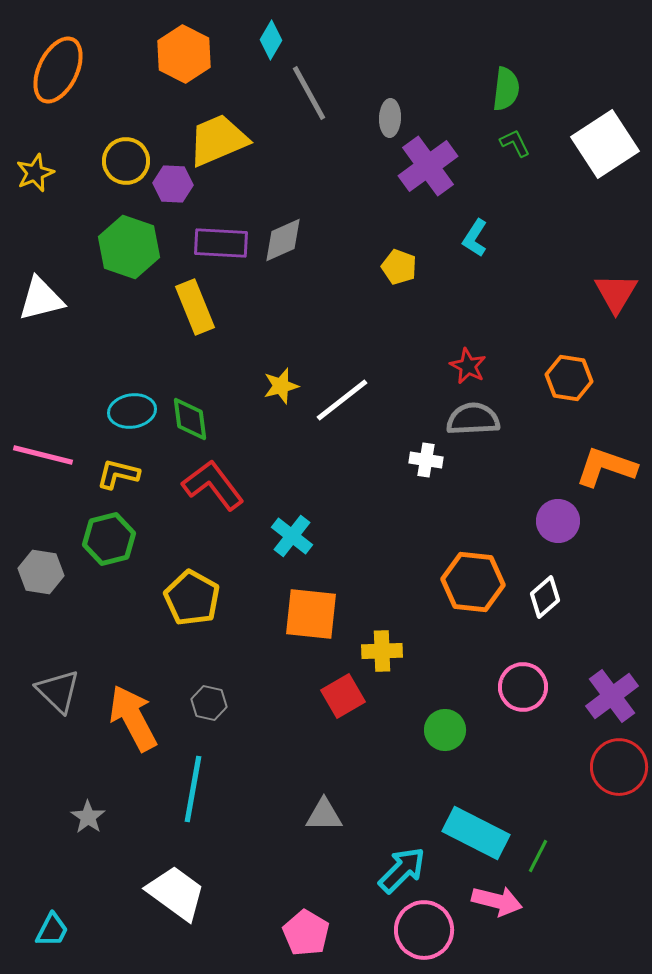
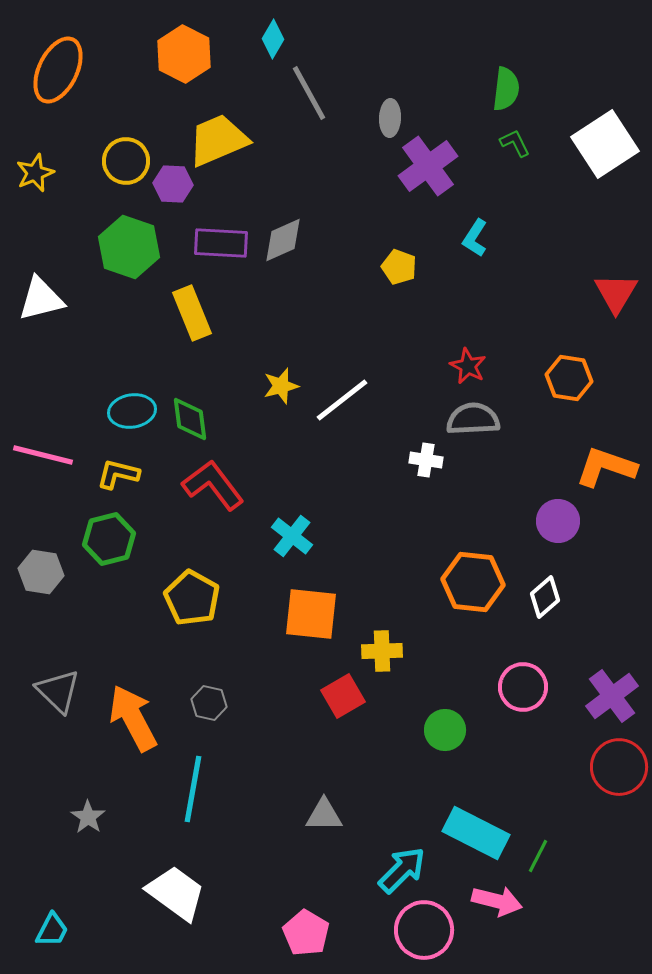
cyan diamond at (271, 40): moved 2 px right, 1 px up
yellow rectangle at (195, 307): moved 3 px left, 6 px down
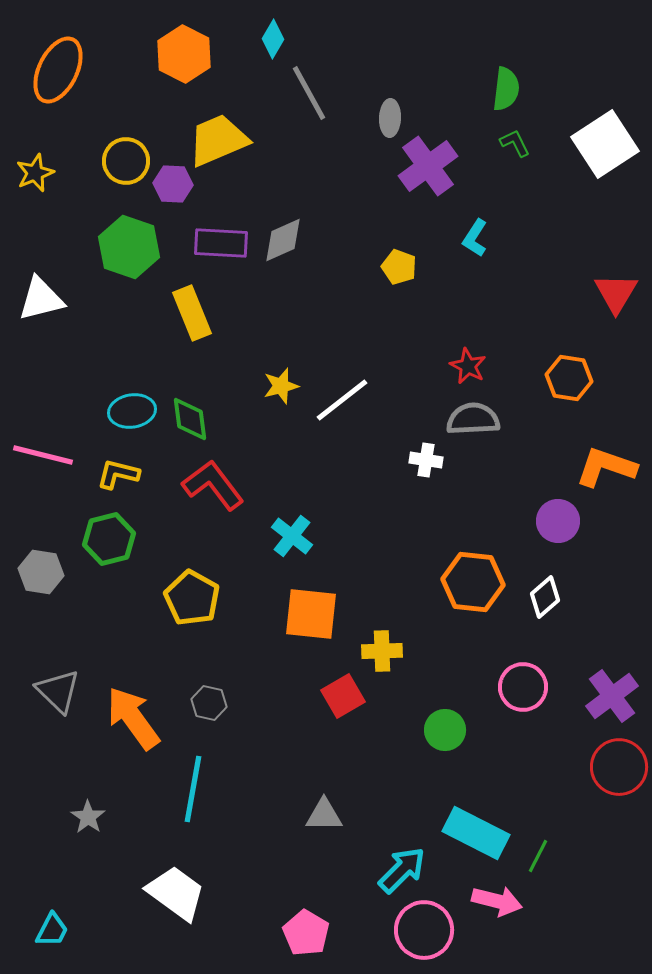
orange arrow at (133, 718): rotated 8 degrees counterclockwise
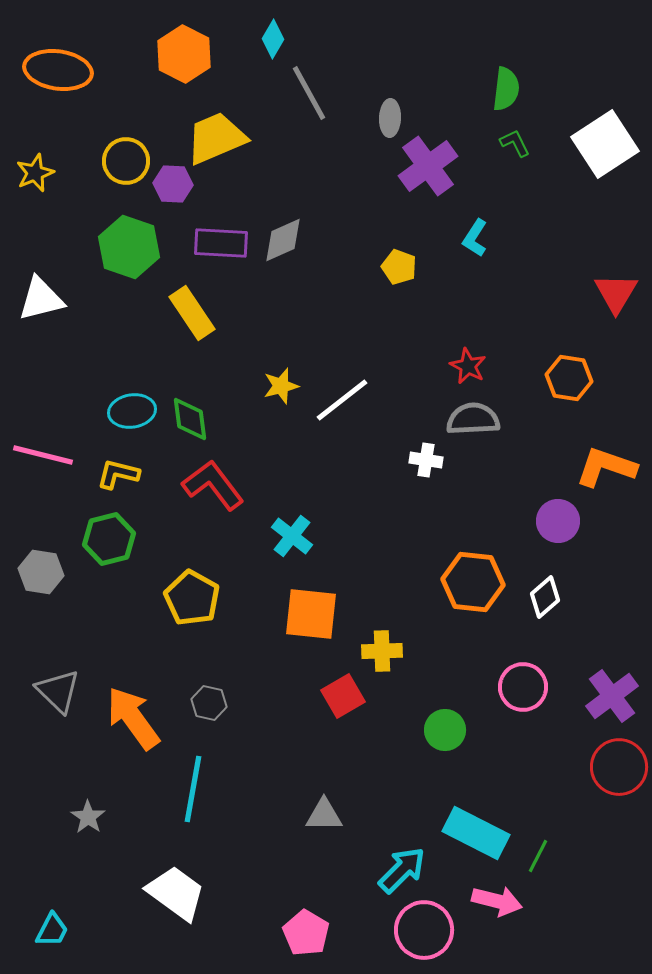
orange ellipse at (58, 70): rotated 72 degrees clockwise
yellow trapezoid at (218, 140): moved 2 px left, 2 px up
yellow rectangle at (192, 313): rotated 12 degrees counterclockwise
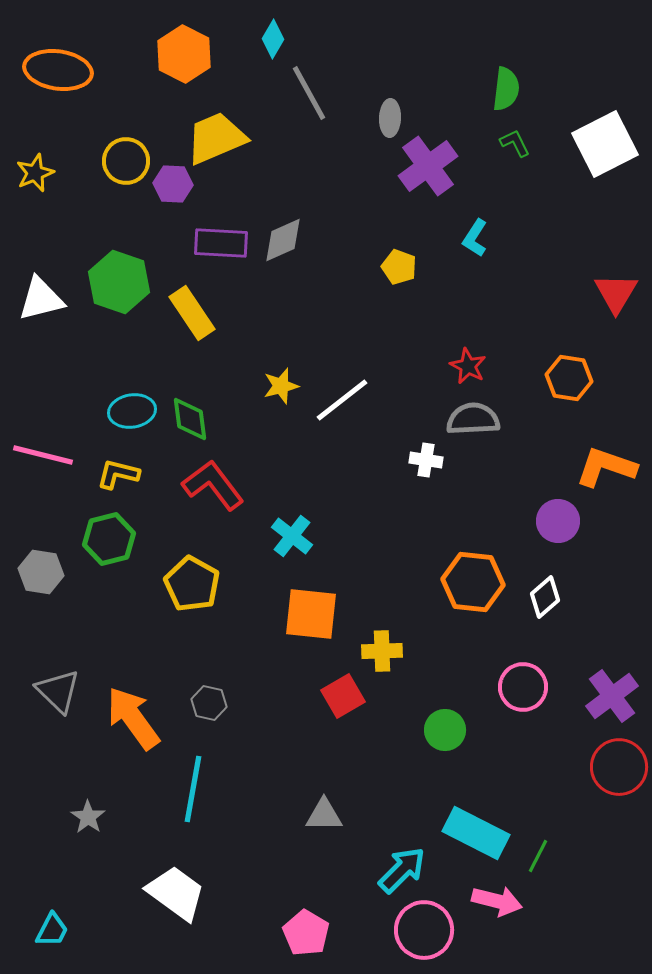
white square at (605, 144): rotated 6 degrees clockwise
green hexagon at (129, 247): moved 10 px left, 35 px down
yellow pentagon at (192, 598): moved 14 px up
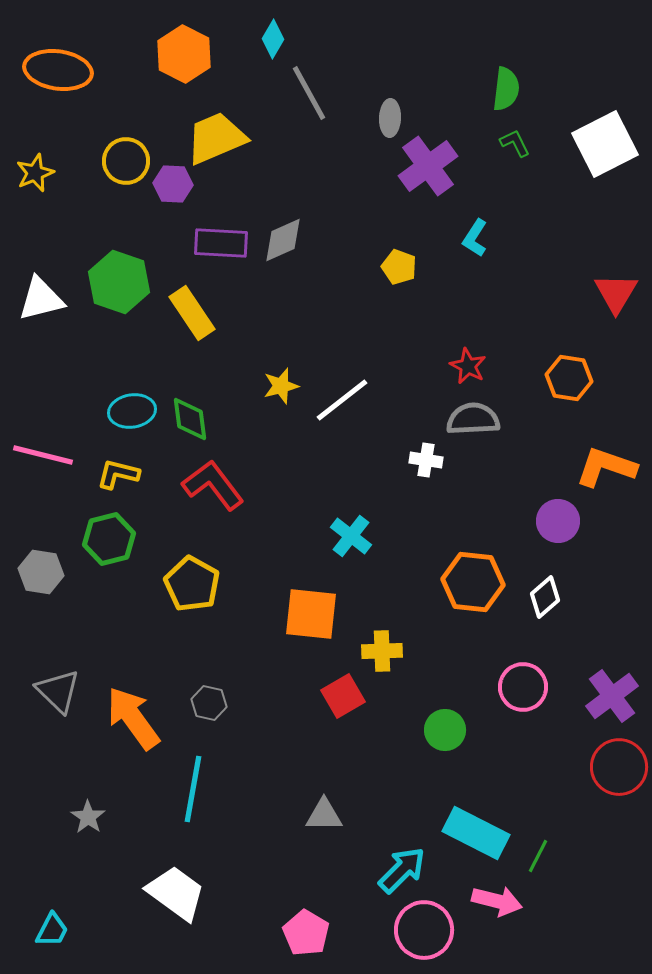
cyan cross at (292, 536): moved 59 px right
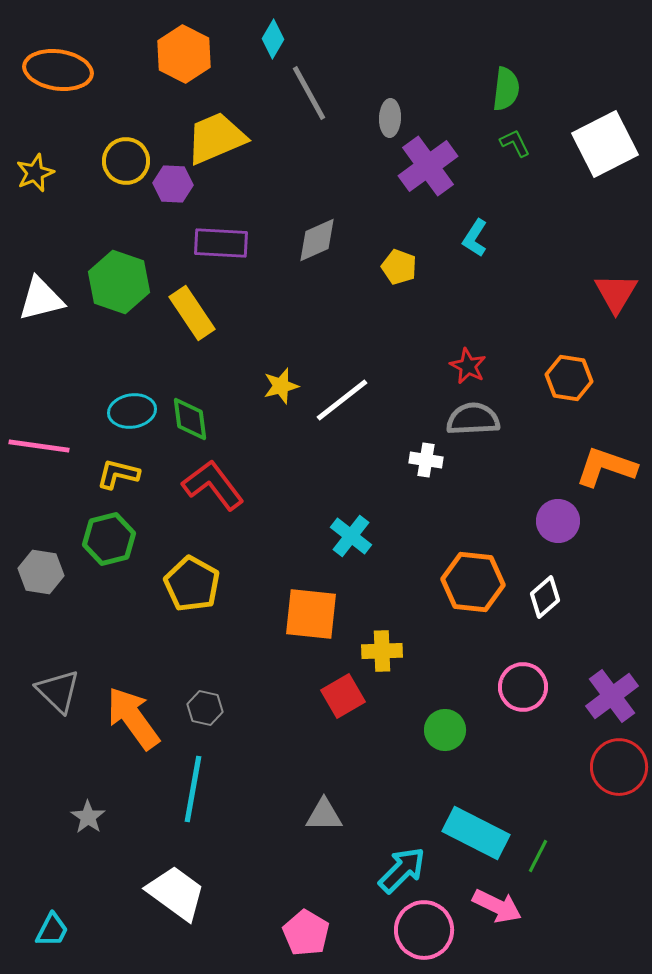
gray diamond at (283, 240): moved 34 px right
pink line at (43, 455): moved 4 px left, 9 px up; rotated 6 degrees counterclockwise
gray hexagon at (209, 703): moved 4 px left, 5 px down
pink arrow at (497, 901): moved 5 px down; rotated 12 degrees clockwise
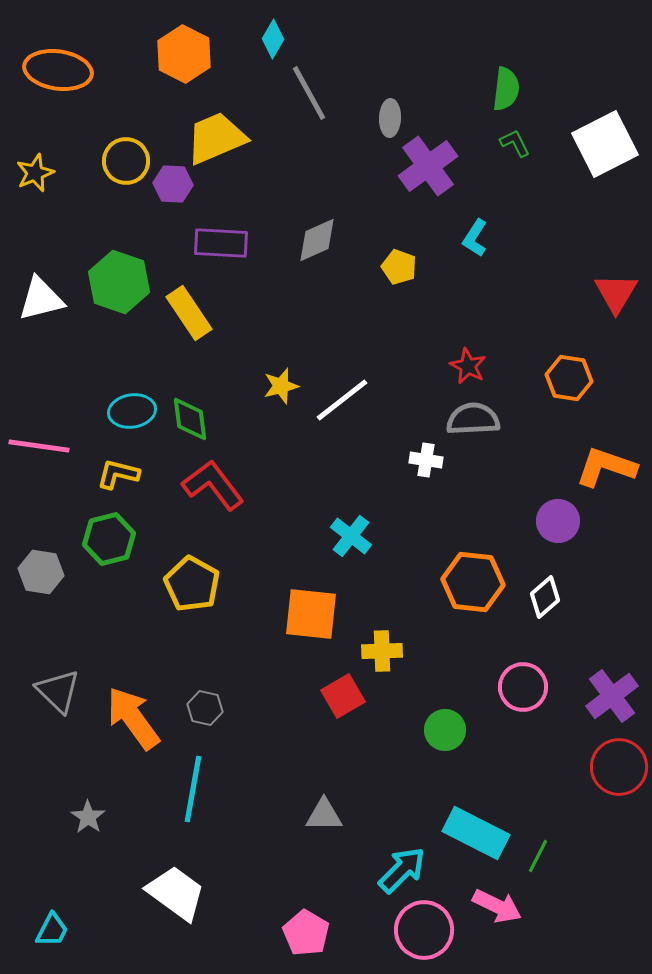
yellow rectangle at (192, 313): moved 3 px left
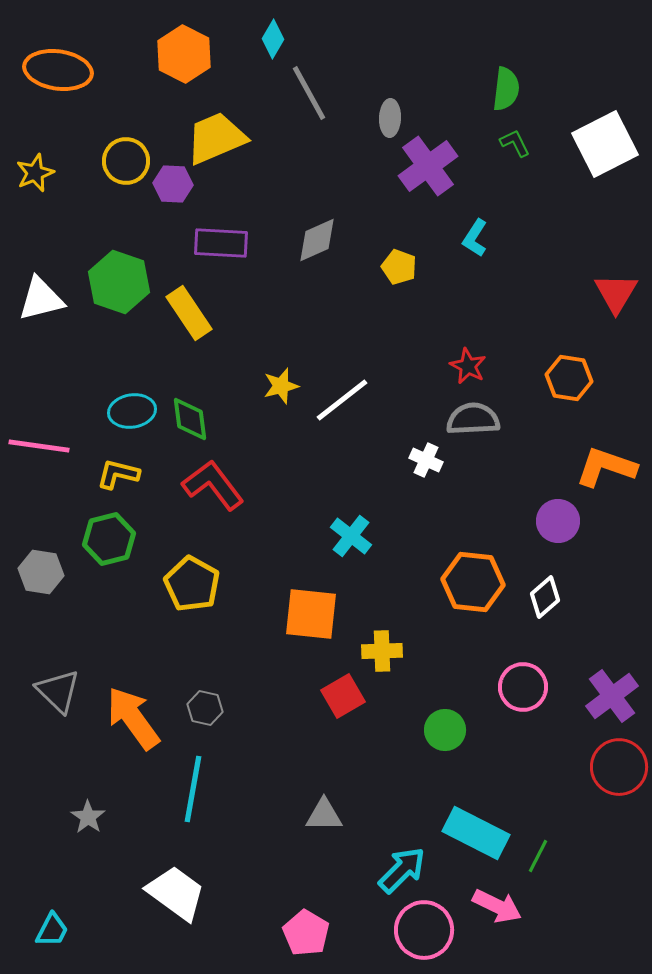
white cross at (426, 460): rotated 16 degrees clockwise
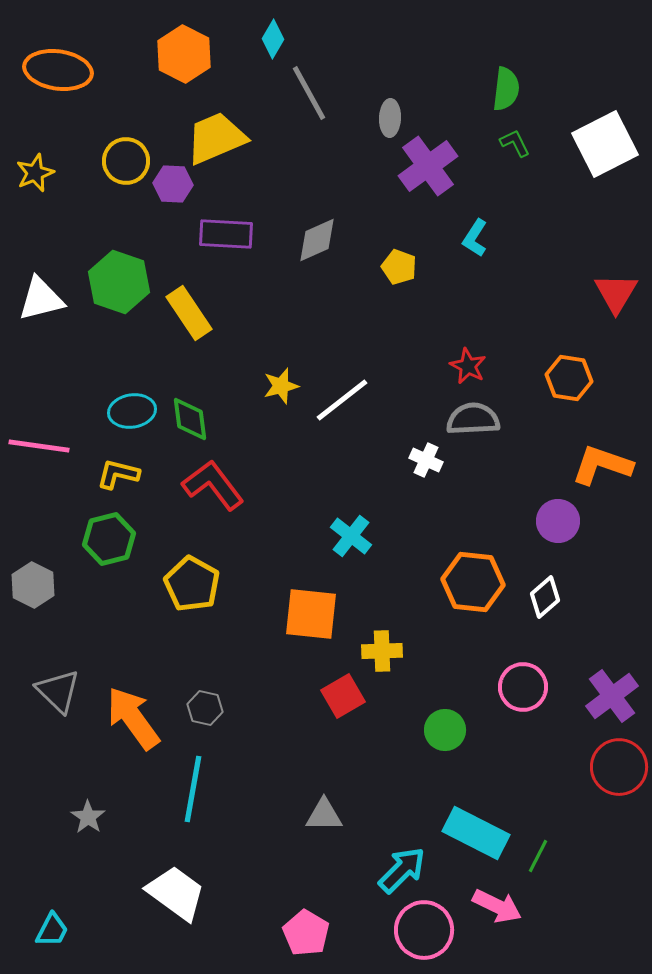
purple rectangle at (221, 243): moved 5 px right, 9 px up
orange L-shape at (606, 467): moved 4 px left, 2 px up
gray hexagon at (41, 572): moved 8 px left, 13 px down; rotated 18 degrees clockwise
